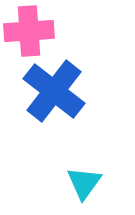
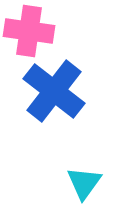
pink cross: rotated 12 degrees clockwise
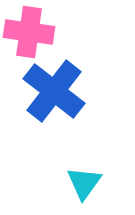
pink cross: moved 1 px down
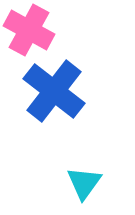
pink cross: moved 2 px up; rotated 21 degrees clockwise
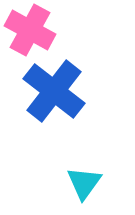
pink cross: moved 1 px right
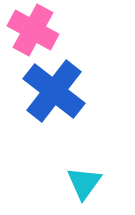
pink cross: moved 3 px right
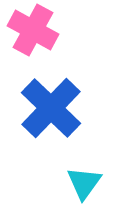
blue cross: moved 3 px left, 17 px down; rotated 6 degrees clockwise
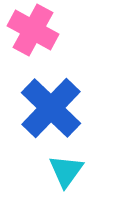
cyan triangle: moved 18 px left, 12 px up
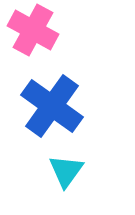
blue cross: moved 1 px right, 2 px up; rotated 8 degrees counterclockwise
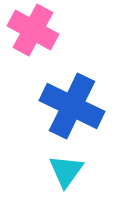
blue cross: moved 20 px right; rotated 10 degrees counterclockwise
